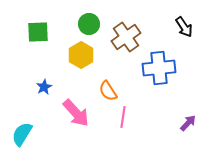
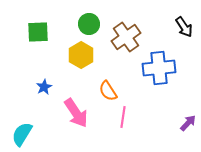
pink arrow: rotated 8 degrees clockwise
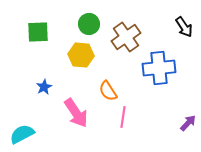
yellow hexagon: rotated 25 degrees counterclockwise
cyan semicircle: rotated 30 degrees clockwise
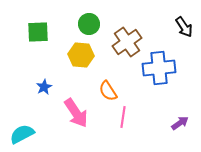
brown cross: moved 1 px right, 5 px down
purple arrow: moved 8 px left; rotated 12 degrees clockwise
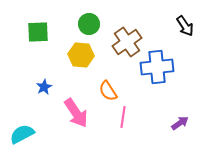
black arrow: moved 1 px right, 1 px up
blue cross: moved 2 px left, 1 px up
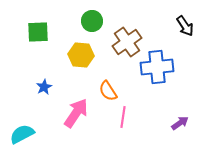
green circle: moved 3 px right, 3 px up
pink arrow: rotated 112 degrees counterclockwise
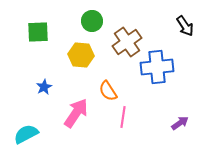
cyan semicircle: moved 4 px right
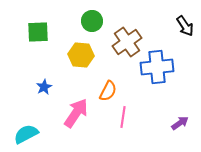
orange semicircle: rotated 120 degrees counterclockwise
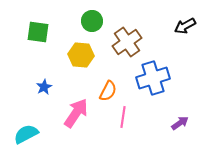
black arrow: rotated 95 degrees clockwise
green square: rotated 10 degrees clockwise
blue cross: moved 4 px left, 11 px down; rotated 12 degrees counterclockwise
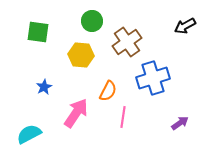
cyan semicircle: moved 3 px right
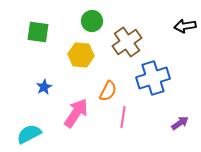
black arrow: rotated 20 degrees clockwise
